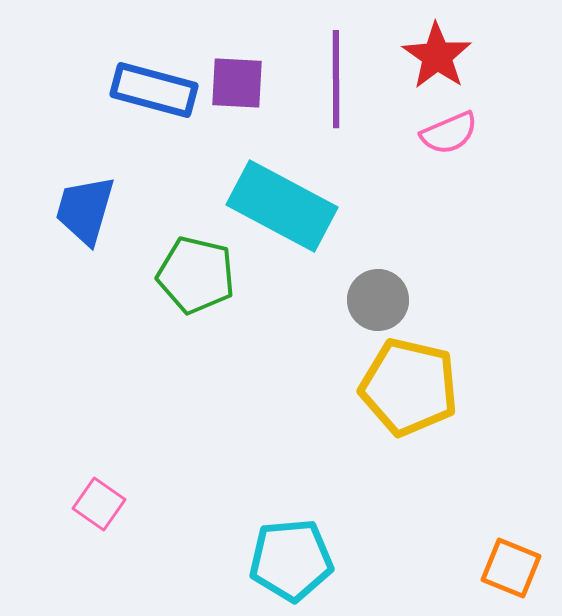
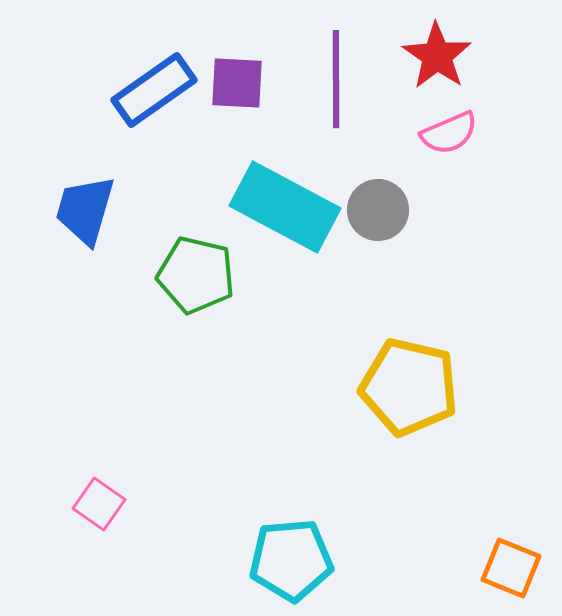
blue rectangle: rotated 50 degrees counterclockwise
cyan rectangle: moved 3 px right, 1 px down
gray circle: moved 90 px up
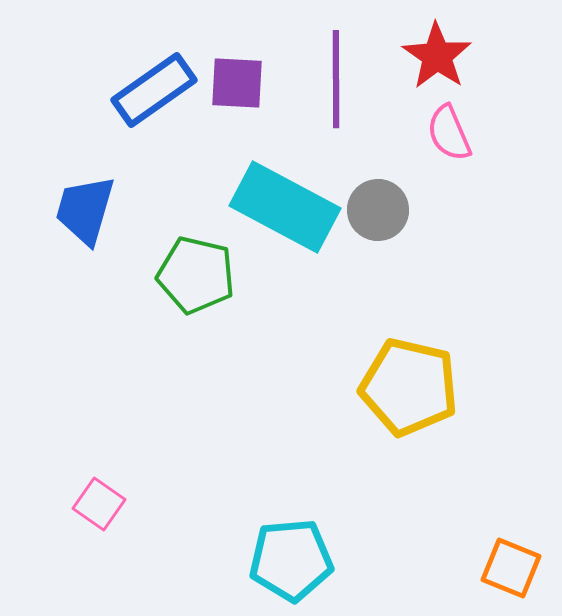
pink semicircle: rotated 90 degrees clockwise
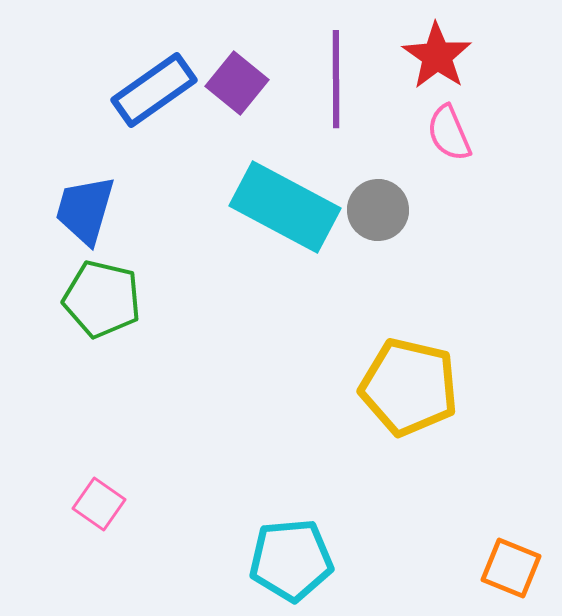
purple square: rotated 36 degrees clockwise
green pentagon: moved 94 px left, 24 px down
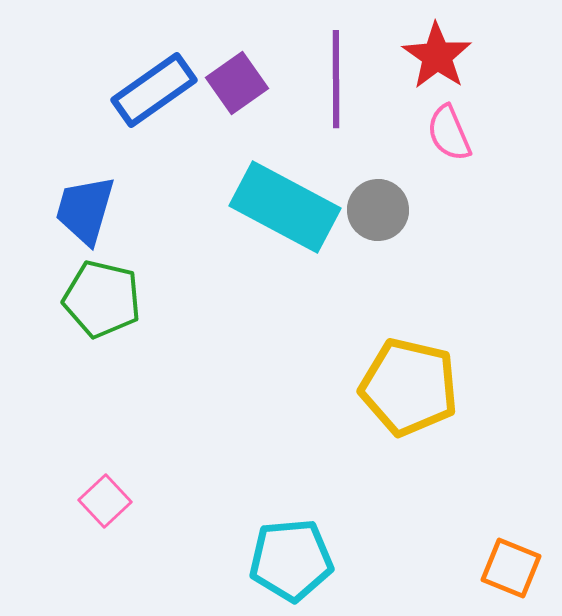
purple square: rotated 16 degrees clockwise
pink square: moved 6 px right, 3 px up; rotated 12 degrees clockwise
